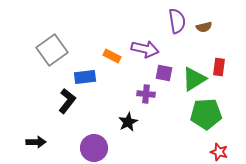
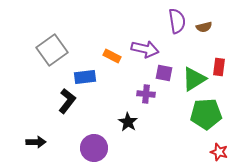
black star: rotated 12 degrees counterclockwise
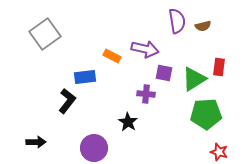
brown semicircle: moved 1 px left, 1 px up
gray square: moved 7 px left, 16 px up
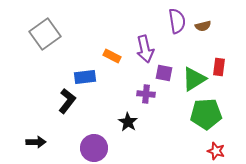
purple arrow: rotated 64 degrees clockwise
red star: moved 3 px left, 1 px up
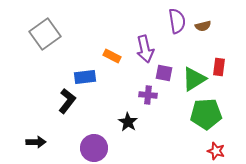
purple cross: moved 2 px right, 1 px down
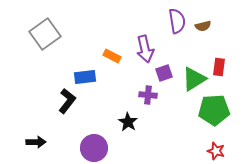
purple square: rotated 30 degrees counterclockwise
green pentagon: moved 8 px right, 4 px up
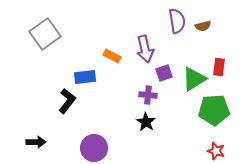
black star: moved 18 px right
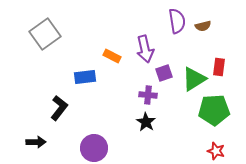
black L-shape: moved 8 px left, 7 px down
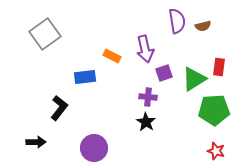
purple cross: moved 2 px down
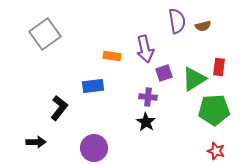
orange rectangle: rotated 18 degrees counterclockwise
blue rectangle: moved 8 px right, 9 px down
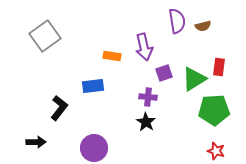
gray square: moved 2 px down
purple arrow: moved 1 px left, 2 px up
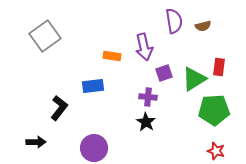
purple semicircle: moved 3 px left
